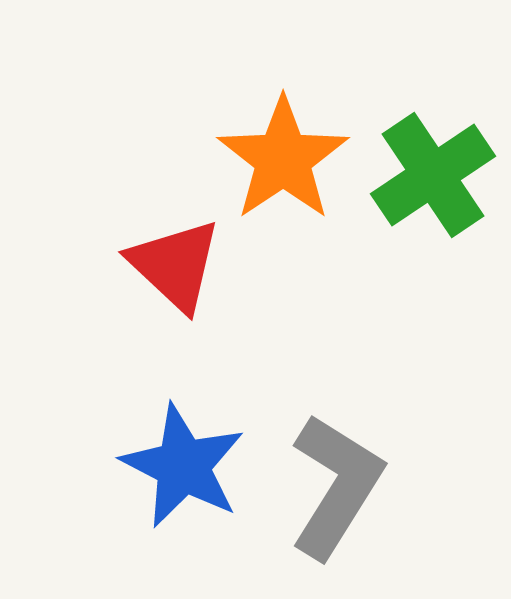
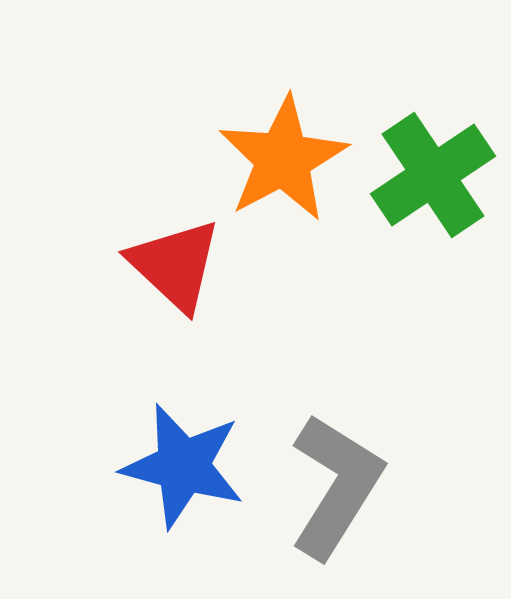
orange star: rotated 6 degrees clockwise
blue star: rotated 12 degrees counterclockwise
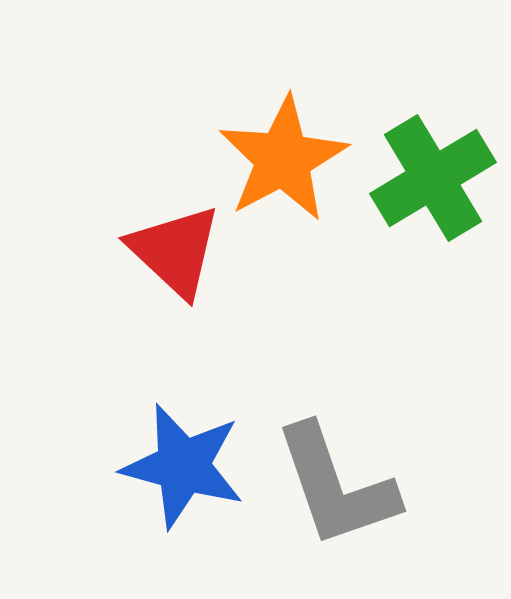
green cross: moved 3 px down; rotated 3 degrees clockwise
red triangle: moved 14 px up
gray L-shape: rotated 129 degrees clockwise
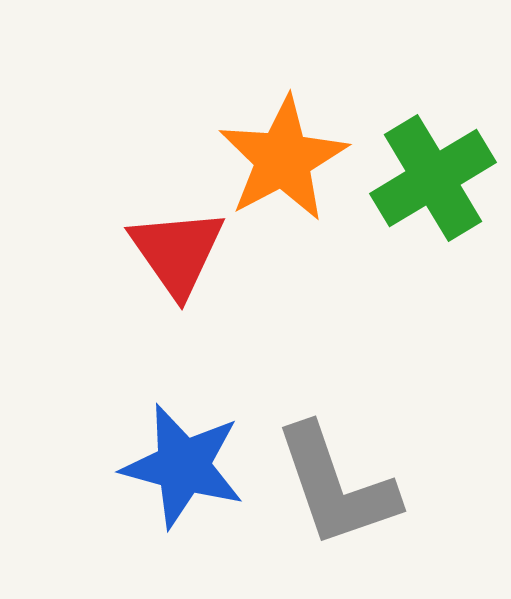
red triangle: moved 2 px right, 1 px down; rotated 12 degrees clockwise
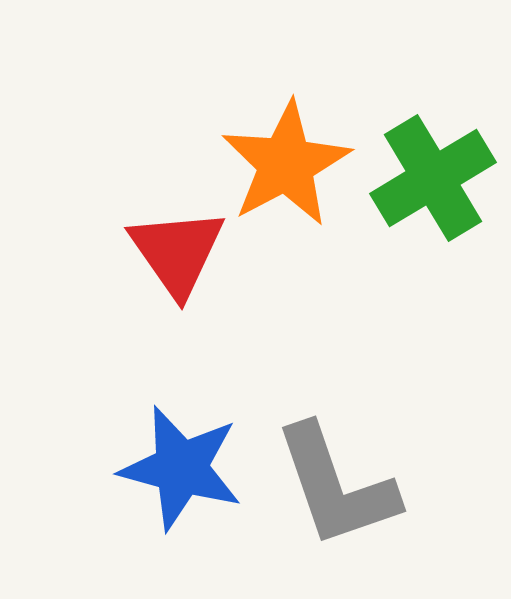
orange star: moved 3 px right, 5 px down
blue star: moved 2 px left, 2 px down
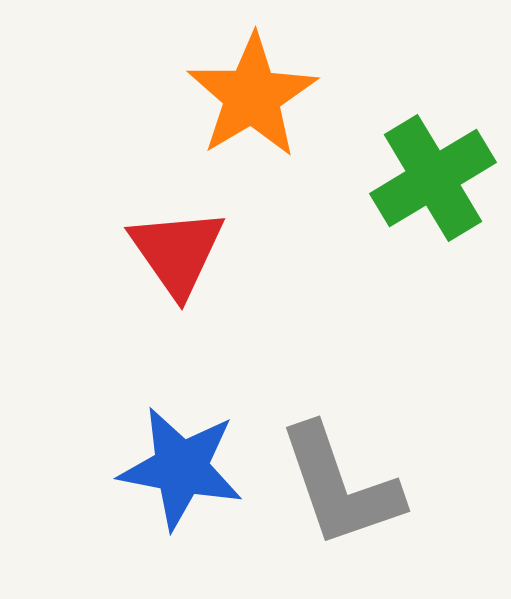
orange star: moved 34 px left, 68 px up; rotated 3 degrees counterclockwise
blue star: rotated 4 degrees counterclockwise
gray L-shape: moved 4 px right
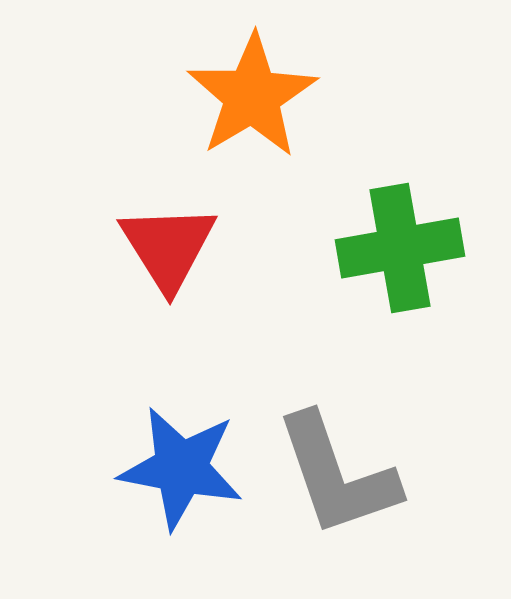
green cross: moved 33 px left, 70 px down; rotated 21 degrees clockwise
red triangle: moved 9 px left, 5 px up; rotated 3 degrees clockwise
gray L-shape: moved 3 px left, 11 px up
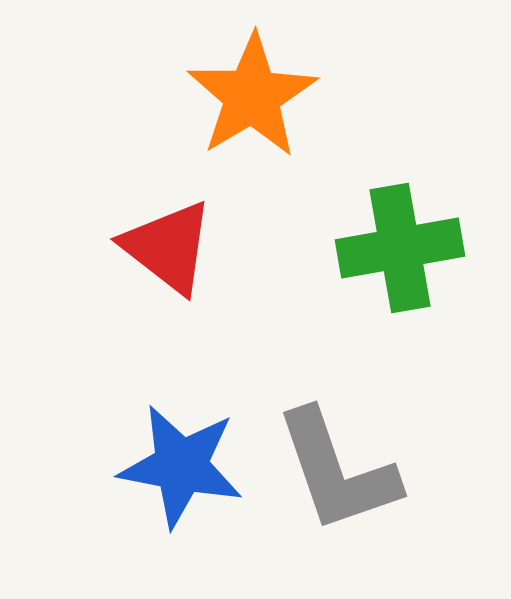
red triangle: rotated 20 degrees counterclockwise
blue star: moved 2 px up
gray L-shape: moved 4 px up
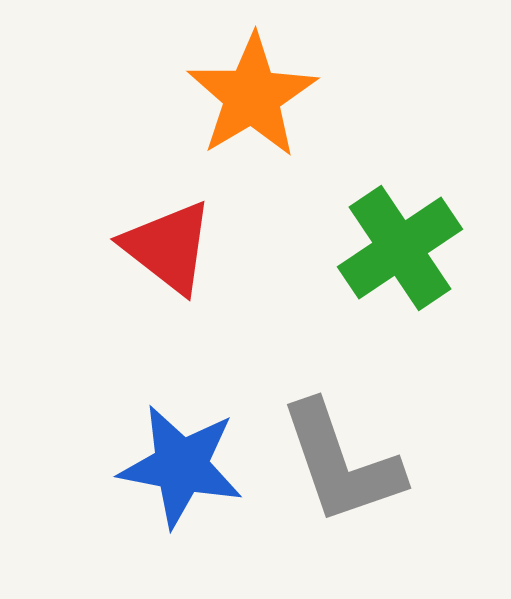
green cross: rotated 24 degrees counterclockwise
gray L-shape: moved 4 px right, 8 px up
